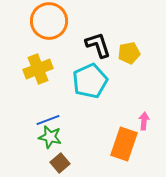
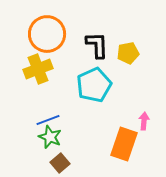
orange circle: moved 2 px left, 13 px down
black L-shape: moved 1 px left; rotated 16 degrees clockwise
yellow pentagon: moved 1 px left
cyan pentagon: moved 4 px right, 4 px down
green star: rotated 10 degrees clockwise
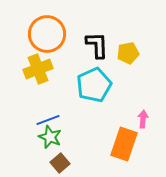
pink arrow: moved 1 px left, 2 px up
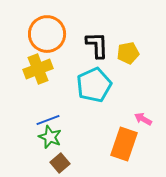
pink arrow: rotated 66 degrees counterclockwise
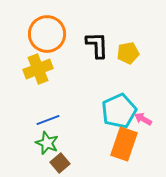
cyan pentagon: moved 25 px right, 26 px down
green star: moved 3 px left, 6 px down
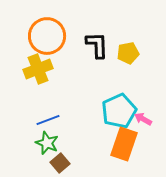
orange circle: moved 2 px down
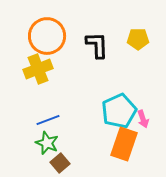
yellow pentagon: moved 10 px right, 14 px up; rotated 10 degrees clockwise
pink arrow: rotated 138 degrees counterclockwise
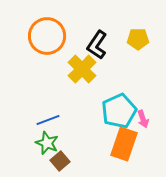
black L-shape: rotated 144 degrees counterclockwise
yellow cross: moved 44 px right; rotated 24 degrees counterclockwise
brown square: moved 2 px up
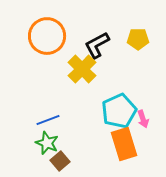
black L-shape: rotated 28 degrees clockwise
orange rectangle: rotated 36 degrees counterclockwise
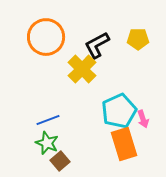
orange circle: moved 1 px left, 1 px down
